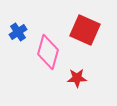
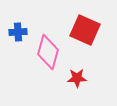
blue cross: rotated 30 degrees clockwise
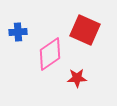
pink diamond: moved 2 px right, 2 px down; rotated 40 degrees clockwise
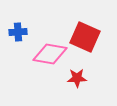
red square: moved 7 px down
pink diamond: rotated 44 degrees clockwise
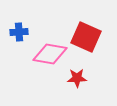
blue cross: moved 1 px right
red square: moved 1 px right
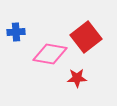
blue cross: moved 3 px left
red square: rotated 28 degrees clockwise
